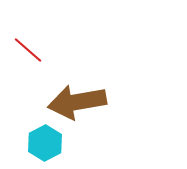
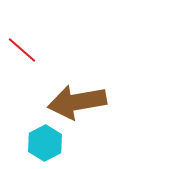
red line: moved 6 px left
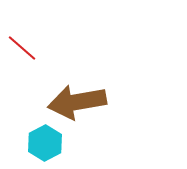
red line: moved 2 px up
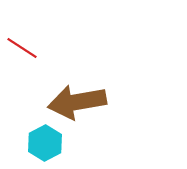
red line: rotated 8 degrees counterclockwise
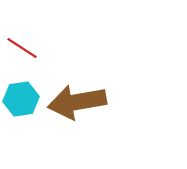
cyan hexagon: moved 24 px left, 44 px up; rotated 20 degrees clockwise
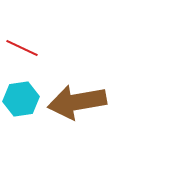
red line: rotated 8 degrees counterclockwise
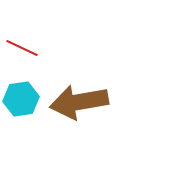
brown arrow: moved 2 px right
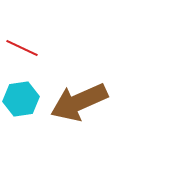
brown arrow: rotated 14 degrees counterclockwise
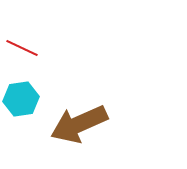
brown arrow: moved 22 px down
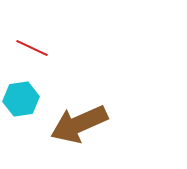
red line: moved 10 px right
